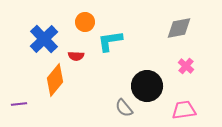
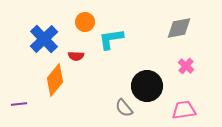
cyan L-shape: moved 1 px right, 2 px up
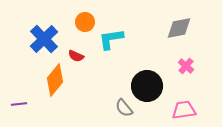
red semicircle: rotated 21 degrees clockwise
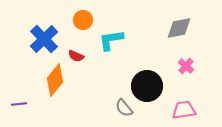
orange circle: moved 2 px left, 2 px up
cyan L-shape: moved 1 px down
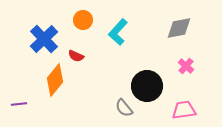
cyan L-shape: moved 7 px right, 8 px up; rotated 40 degrees counterclockwise
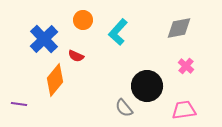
purple line: rotated 14 degrees clockwise
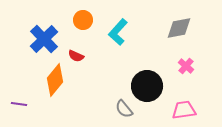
gray semicircle: moved 1 px down
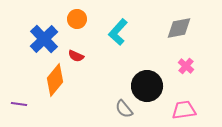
orange circle: moved 6 px left, 1 px up
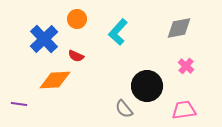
orange diamond: rotated 48 degrees clockwise
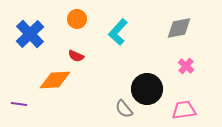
blue cross: moved 14 px left, 5 px up
black circle: moved 3 px down
